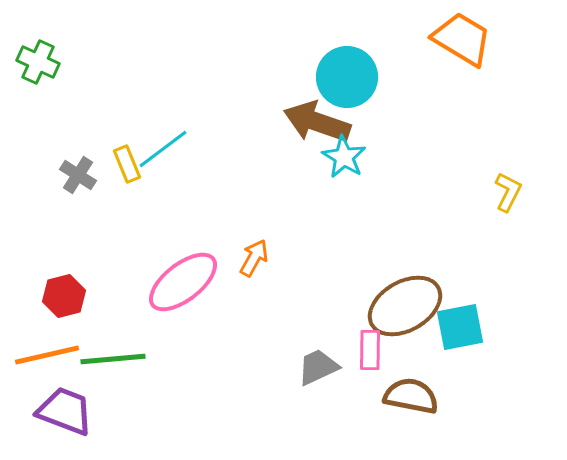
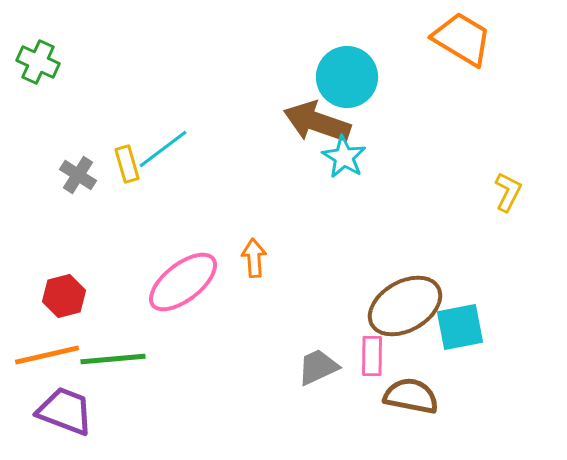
yellow rectangle: rotated 6 degrees clockwise
orange arrow: rotated 33 degrees counterclockwise
pink rectangle: moved 2 px right, 6 px down
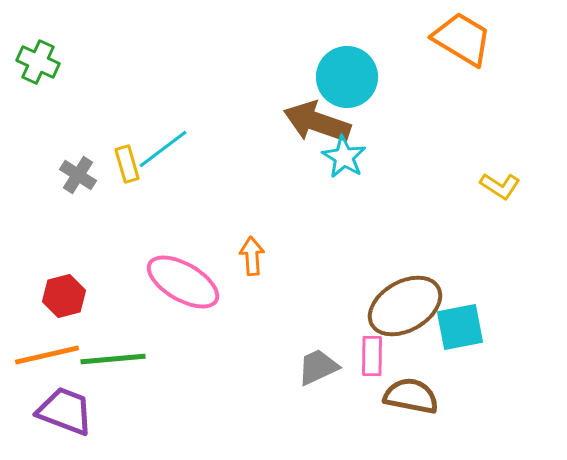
yellow L-shape: moved 8 px left, 6 px up; rotated 96 degrees clockwise
orange arrow: moved 2 px left, 2 px up
pink ellipse: rotated 68 degrees clockwise
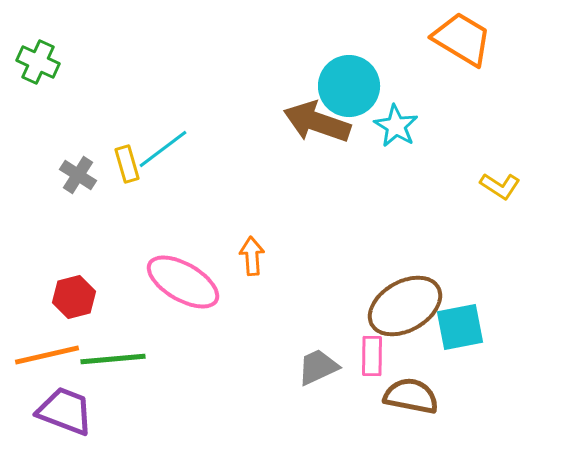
cyan circle: moved 2 px right, 9 px down
cyan star: moved 52 px right, 31 px up
red hexagon: moved 10 px right, 1 px down
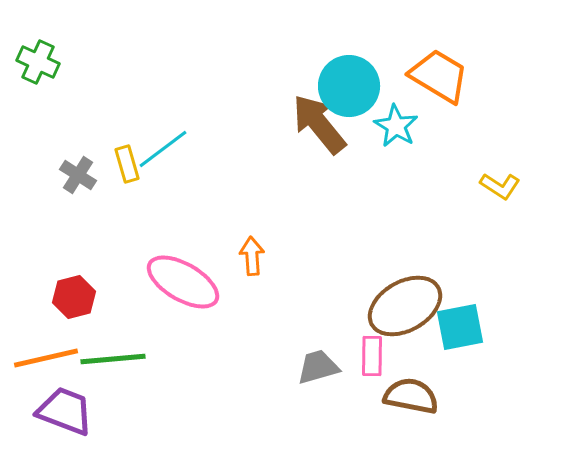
orange trapezoid: moved 23 px left, 37 px down
brown arrow: moved 2 px right, 2 px down; rotated 32 degrees clockwise
orange line: moved 1 px left, 3 px down
gray trapezoid: rotated 9 degrees clockwise
